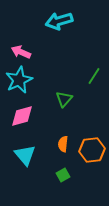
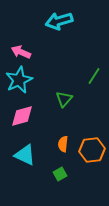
cyan triangle: rotated 25 degrees counterclockwise
green square: moved 3 px left, 1 px up
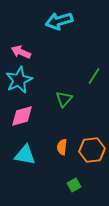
orange semicircle: moved 1 px left, 3 px down
cyan triangle: rotated 15 degrees counterclockwise
green square: moved 14 px right, 11 px down
